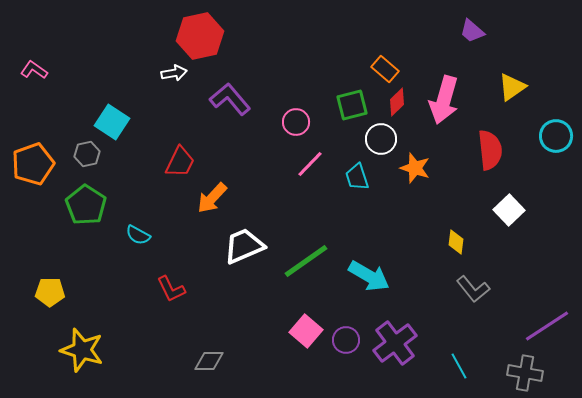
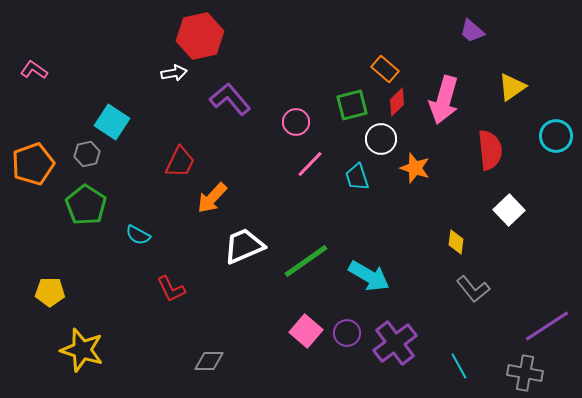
purple circle: moved 1 px right, 7 px up
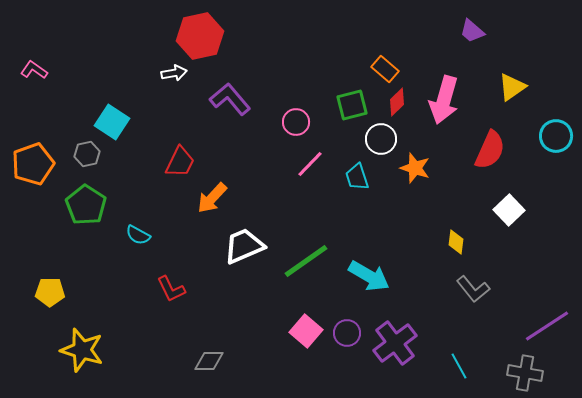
red semicircle: rotated 30 degrees clockwise
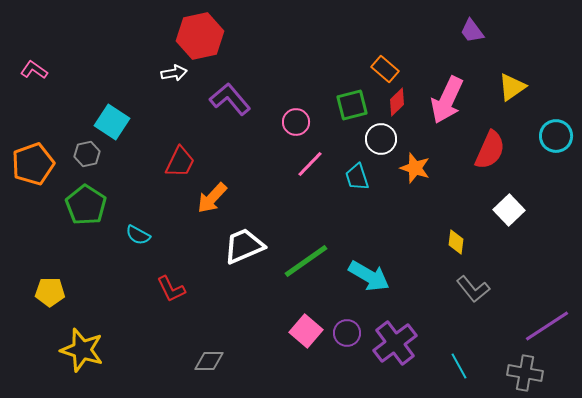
purple trapezoid: rotated 12 degrees clockwise
pink arrow: moved 3 px right; rotated 9 degrees clockwise
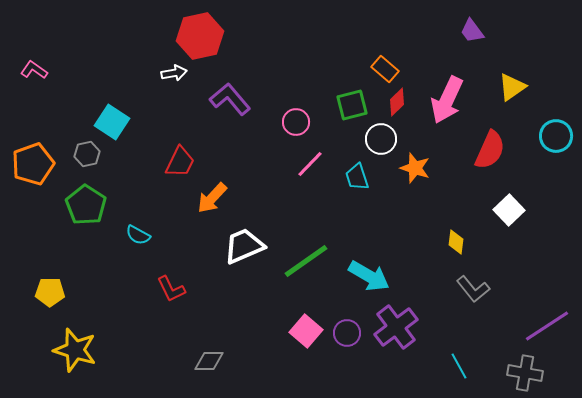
purple cross: moved 1 px right, 16 px up
yellow star: moved 7 px left
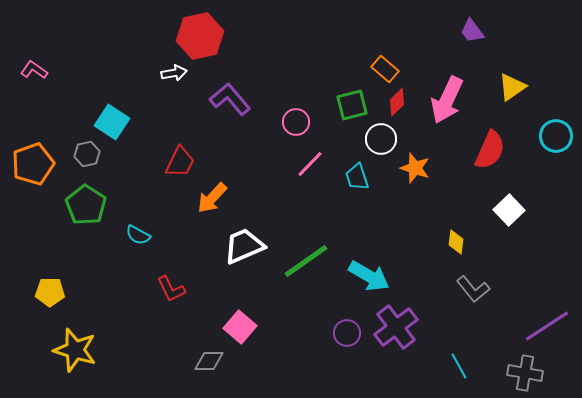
pink square: moved 66 px left, 4 px up
